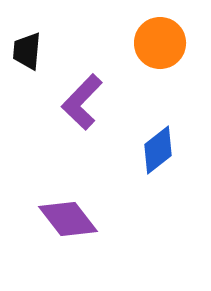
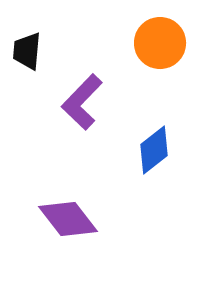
blue diamond: moved 4 px left
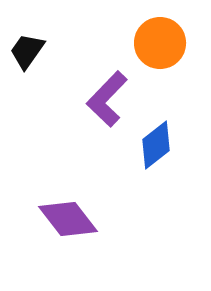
black trapezoid: rotated 30 degrees clockwise
purple L-shape: moved 25 px right, 3 px up
blue diamond: moved 2 px right, 5 px up
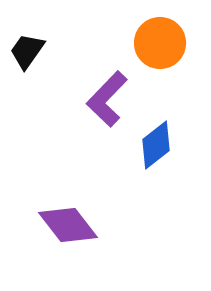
purple diamond: moved 6 px down
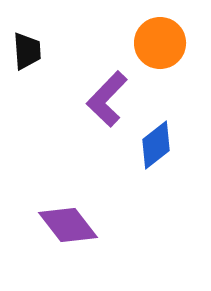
black trapezoid: rotated 141 degrees clockwise
